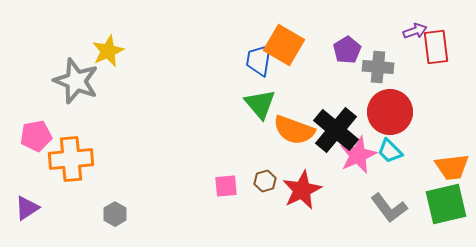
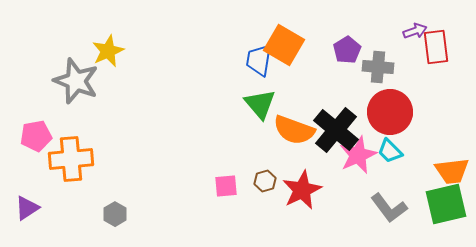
orange trapezoid: moved 4 px down
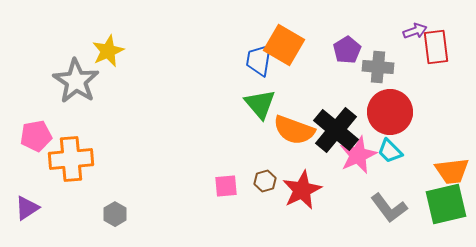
gray star: rotated 12 degrees clockwise
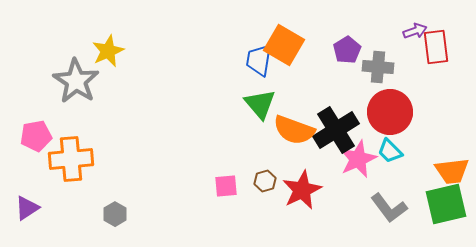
black cross: rotated 18 degrees clockwise
pink star: moved 4 px down
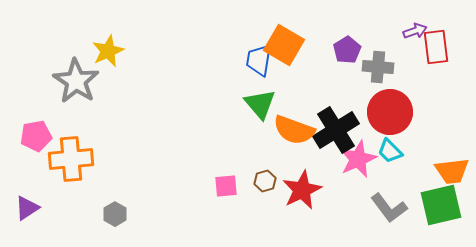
green square: moved 5 px left, 1 px down
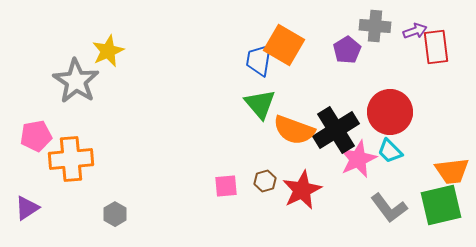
gray cross: moved 3 px left, 41 px up
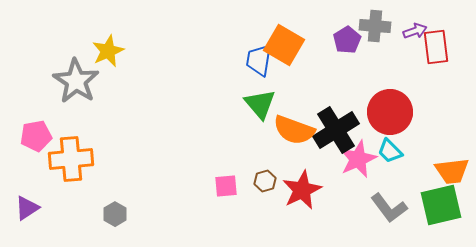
purple pentagon: moved 10 px up
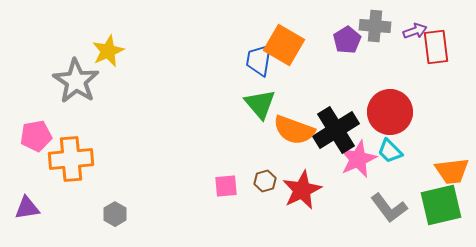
purple triangle: rotated 24 degrees clockwise
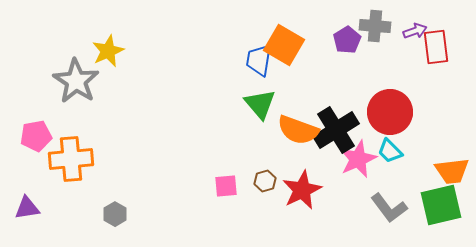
orange semicircle: moved 4 px right
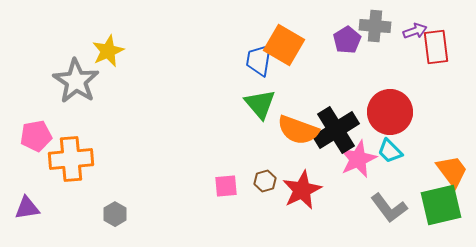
orange trapezoid: rotated 120 degrees counterclockwise
